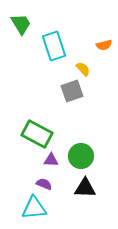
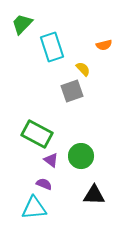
green trapezoid: moved 1 px right; rotated 105 degrees counterclockwise
cyan rectangle: moved 2 px left, 1 px down
purple triangle: rotated 35 degrees clockwise
black triangle: moved 9 px right, 7 px down
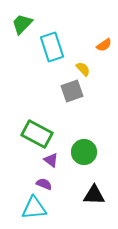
orange semicircle: rotated 21 degrees counterclockwise
green circle: moved 3 px right, 4 px up
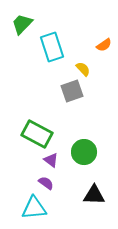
purple semicircle: moved 2 px right, 1 px up; rotated 14 degrees clockwise
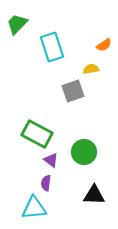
green trapezoid: moved 5 px left
yellow semicircle: moved 8 px right; rotated 56 degrees counterclockwise
gray square: moved 1 px right
purple semicircle: rotated 119 degrees counterclockwise
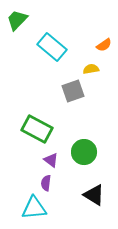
green trapezoid: moved 4 px up
cyan rectangle: rotated 32 degrees counterclockwise
green rectangle: moved 5 px up
black triangle: rotated 30 degrees clockwise
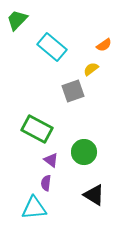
yellow semicircle: rotated 28 degrees counterclockwise
